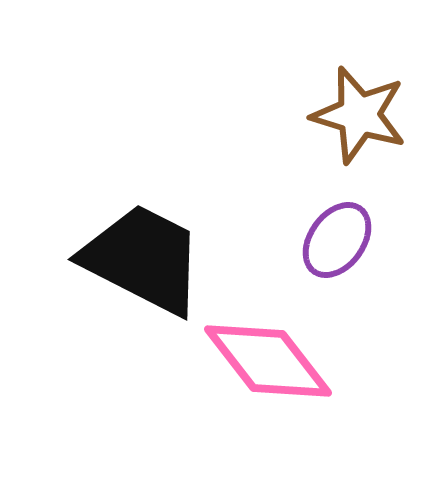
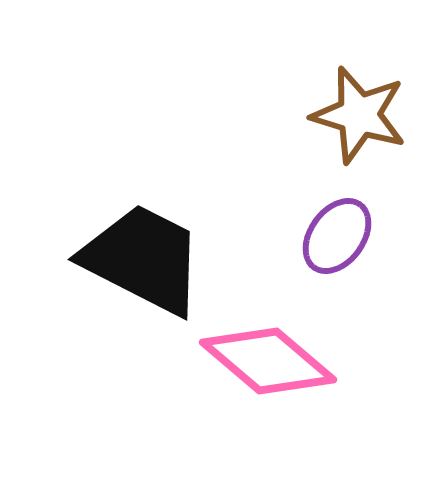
purple ellipse: moved 4 px up
pink diamond: rotated 12 degrees counterclockwise
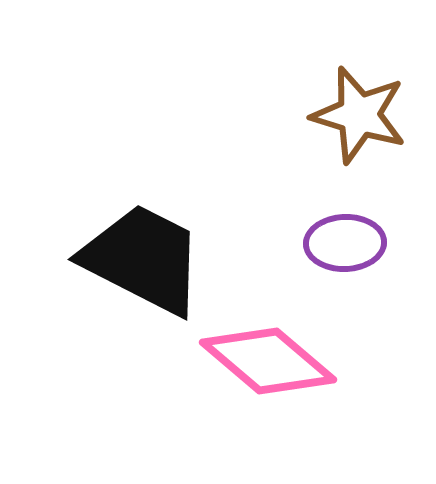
purple ellipse: moved 8 px right, 7 px down; rotated 52 degrees clockwise
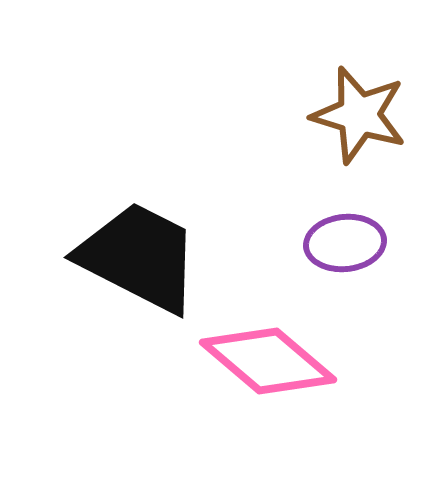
purple ellipse: rotated 4 degrees counterclockwise
black trapezoid: moved 4 px left, 2 px up
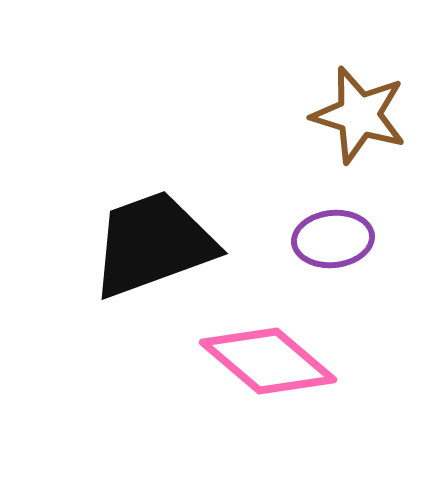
purple ellipse: moved 12 px left, 4 px up
black trapezoid: moved 14 px right, 13 px up; rotated 47 degrees counterclockwise
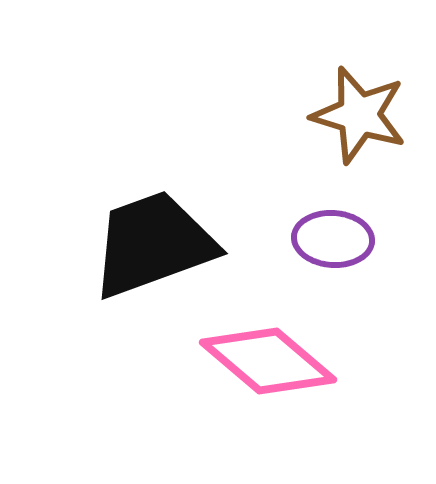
purple ellipse: rotated 10 degrees clockwise
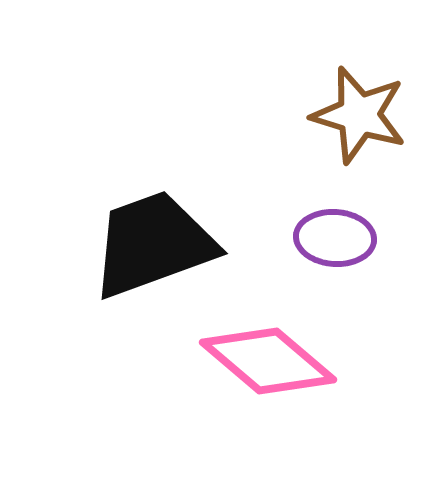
purple ellipse: moved 2 px right, 1 px up
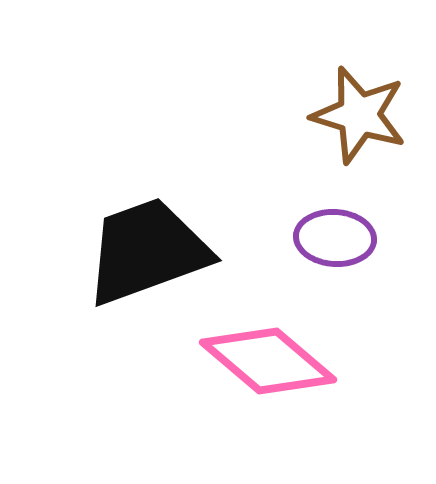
black trapezoid: moved 6 px left, 7 px down
